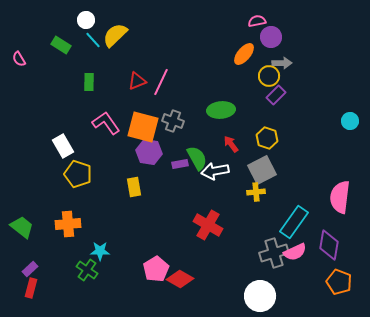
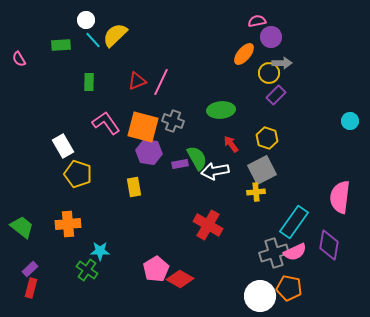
green rectangle at (61, 45): rotated 36 degrees counterclockwise
yellow circle at (269, 76): moved 3 px up
orange pentagon at (339, 282): moved 50 px left, 6 px down; rotated 10 degrees counterclockwise
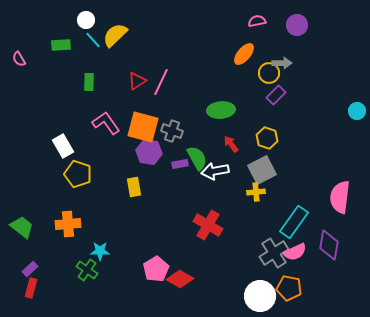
purple circle at (271, 37): moved 26 px right, 12 px up
red triangle at (137, 81): rotated 12 degrees counterclockwise
gray cross at (173, 121): moved 1 px left, 10 px down
cyan circle at (350, 121): moved 7 px right, 10 px up
gray cross at (274, 253): rotated 16 degrees counterclockwise
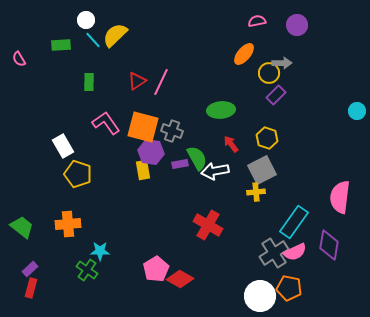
purple hexagon at (149, 152): moved 2 px right
yellow rectangle at (134, 187): moved 9 px right, 17 px up
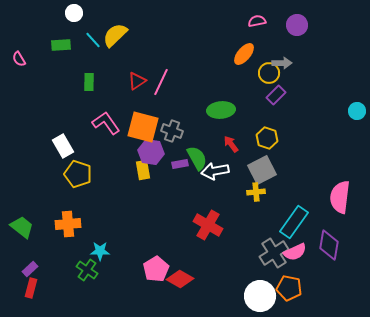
white circle at (86, 20): moved 12 px left, 7 px up
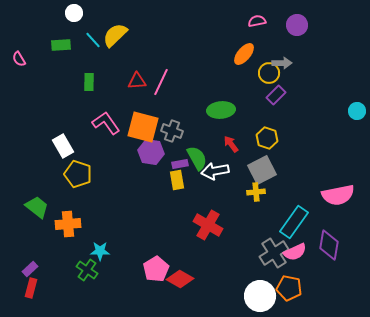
red triangle at (137, 81): rotated 30 degrees clockwise
yellow rectangle at (143, 170): moved 34 px right, 10 px down
pink semicircle at (340, 197): moved 2 px left, 2 px up; rotated 108 degrees counterclockwise
green trapezoid at (22, 227): moved 15 px right, 20 px up
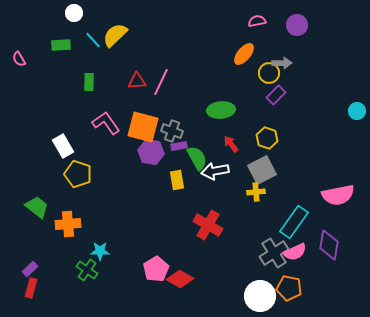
purple rectangle at (180, 164): moved 1 px left, 18 px up
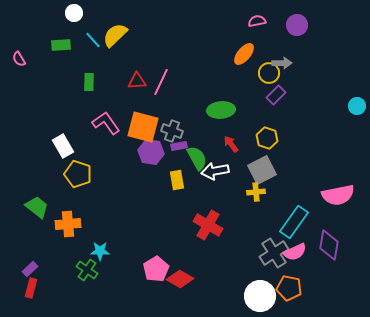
cyan circle at (357, 111): moved 5 px up
